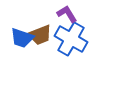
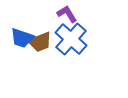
brown trapezoid: moved 7 px down
blue cross: rotated 12 degrees clockwise
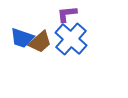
purple L-shape: rotated 65 degrees counterclockwise
brown trapezoid: rotated 20 degrees counterclockwise
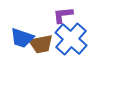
purple L-shape: moved 4 px left, 1 px down
brown trapezoid: moved 1 px right, 2 px down; rotated 30 degrees clockwise
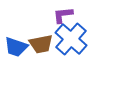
blue trapezoid: moved 6 px left, 9 px down
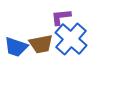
purple L-shape: moved 2 px left, 2 px down
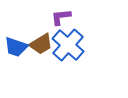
blue cross: moved 3 px left, 6 px down
brown trapezoid: rotated 20 degrees counterclockwise
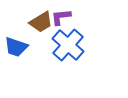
brown trapezoid: moved 22 px up
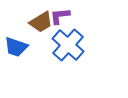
purple L-shape: moved 1 px left, 1 px up
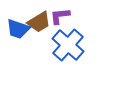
brown trapezoid: moved 2 px left
blue trapezoid: moved 2 px right, 18 px up
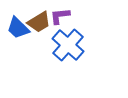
blue trapezoid: moved 1 px up; rotated 25 degrees clockwise
